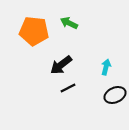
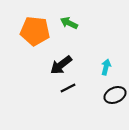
orange pentagon: moved 1 px right
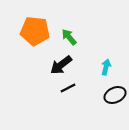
green arrow: moved 14 px down; rotated 24 degrees clockwise
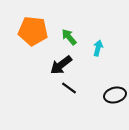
orange pentagon: moved 2 px left
cyan arrow: moved 8 px left, 19 px up
black line: moved 1 px right; rotated 63 degrees clockwise
black ellipse: rotated 10 degrees clockwise
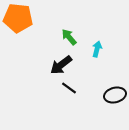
orange pentagon: moved 15 px left, 13 px up
cyan arrow: moved 1 px left, 1 px down
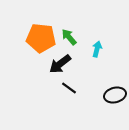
orange pentagon: moved 23 px right, 20 px down
black arrow: moved 1 px left, 1 px up
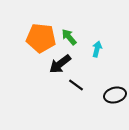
black line: moved 7 px right, 3 px up
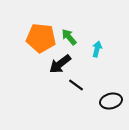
black ellipse: moved 4 px left, 6 px down
